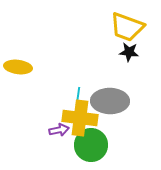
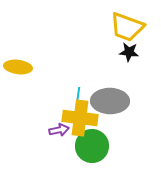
green circle: moved 1 px right, 1 px down
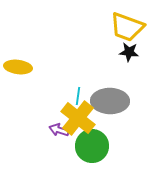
yellow cross: moved 2 px left; rotated 32 degrees clockwise
purple arrow: rotated 150 degrees counterclockwise
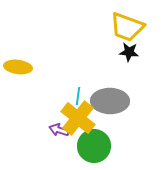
green circle: moved 2 px right
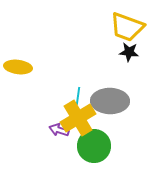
yellow cross: rotated 20 degrees clockwise
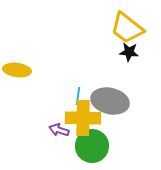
yellow trapezoid: moved 1 px down; rotated 18 degrees clockwise
yellow ellipse: moved 1 px left, 3 px down
gray ellipse: rotated 12 degrees clockwise
yellow cross: moved 5 px right; rotated 32 degrees clockwise
green circle: moved 2 px left
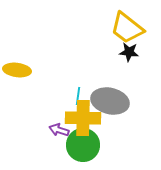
green circle: moved 9 px left, 1 px up
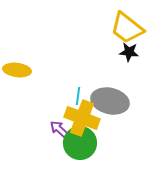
yellow cross: moved 1 px left; rotated 20 degrees clockwise
purple arrow: moved 1 px up; rotated 24 degrees clockwise
green circle: moved 3 px left, 2 px up
